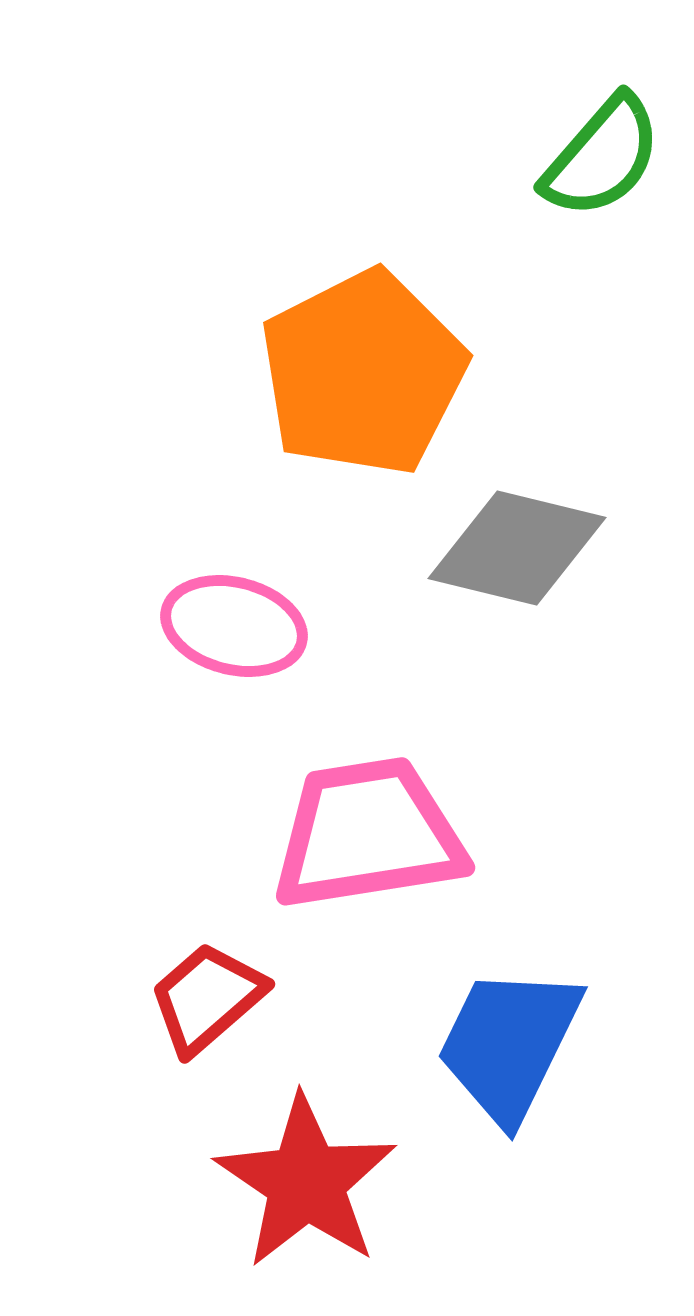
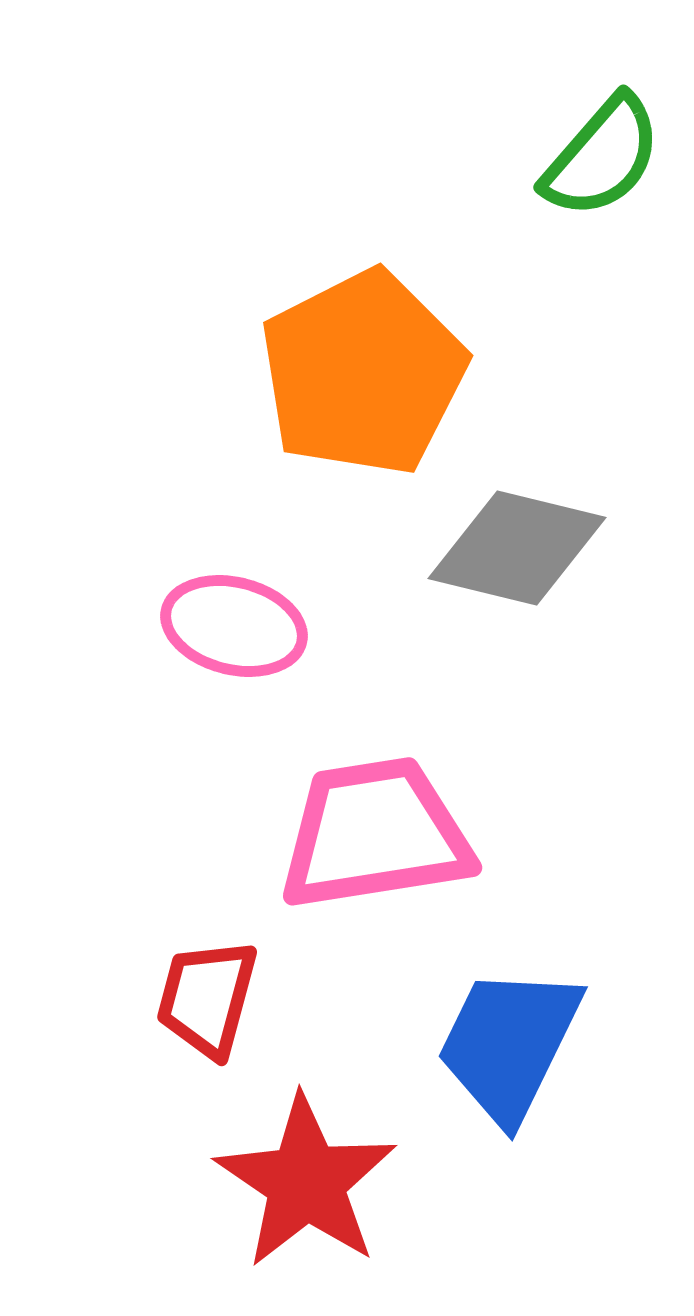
pink trapezoid: moved 7 px right
red trapezoid: rotated 34 degrees counterclockwise
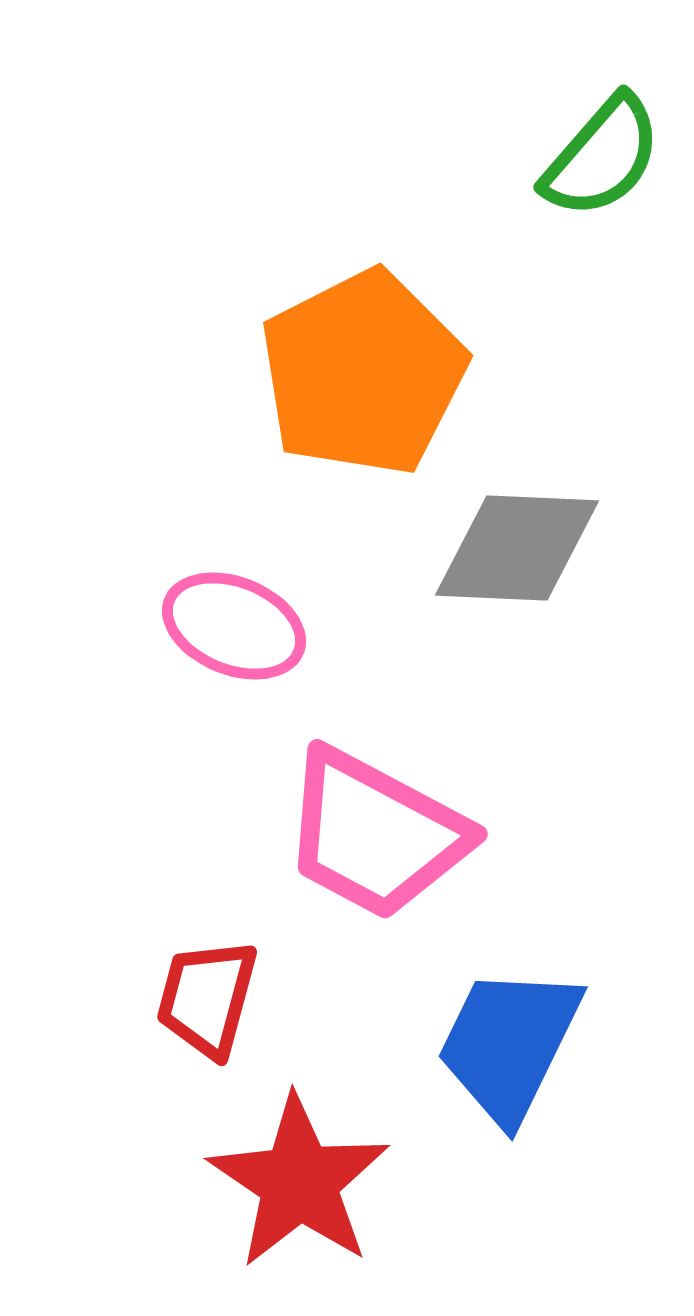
gray diamond: rotated 11 degrees counterclockwise
pink ellipse: rotated 8 degrees clockwise
pink trapezoid: rotated 143 degrees counterclockwise
red star: moved 7 px left
